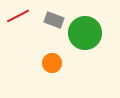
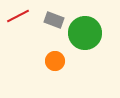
orange circle: moved 3 px right, 2 px up
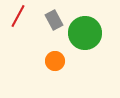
red line: rotated 35 degrees counterclockwise
gray rectangle: rotated 42 degrees clockwise
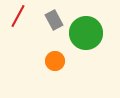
green circle: moved 1 px right
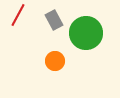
red line: moved 1 px up
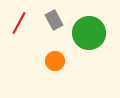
red line: moved 1 px right, 8 px down
green circle: moved 3 px right
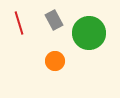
red line: rotated 45 degrees counterclockwise
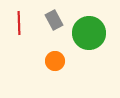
red line: rotated 15 degrees clockwise
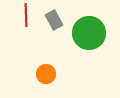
red line: moved 7 px right, 8 px up
orange circle: moved 9 px left, 13 px down
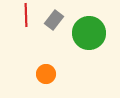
gray rectangle: rotated 66 degrees clockwise
